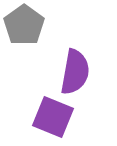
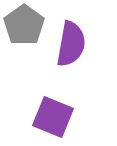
purple semicircle: moved 4 px left, 28 px up
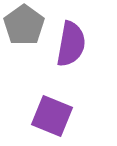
purple square: moved 1 px left, 1 px up
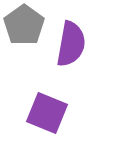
purple square: moved 5 px left, 3 px up
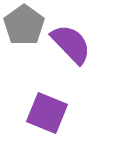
purple semicircle: rotated 54 degrees counterclockwise
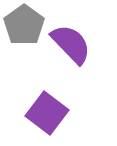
purple square: rotated 15 degrees clockwise
